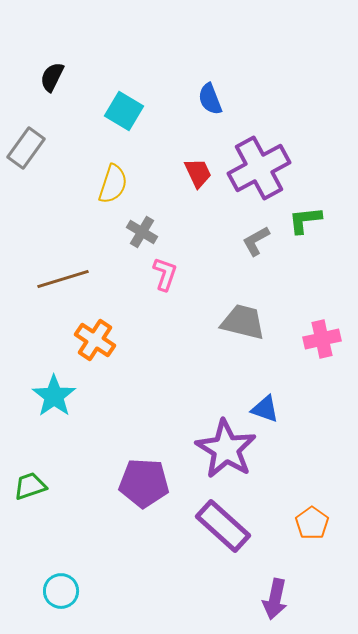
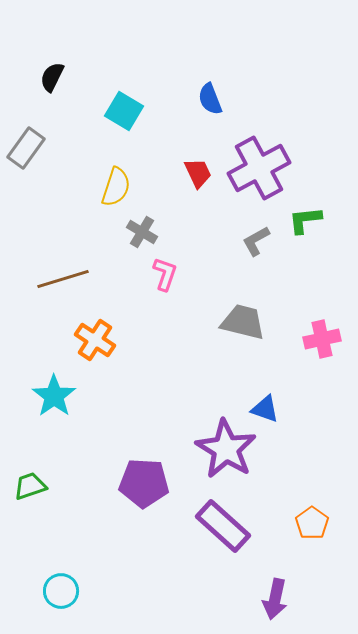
yellow semicircle: moved 3 px right, 3 px down
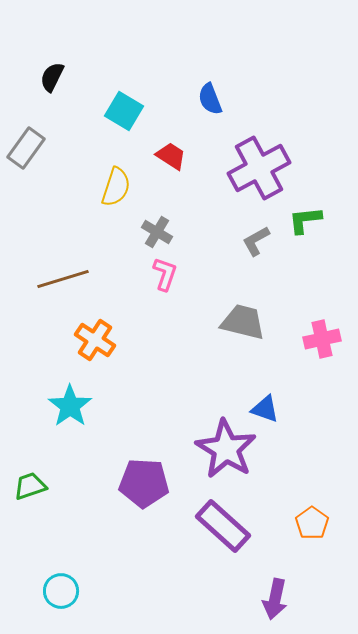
red trapezoid: moved 27 px left, 17 px up; rotated 32 degrees counterclockwise
gray cross: moved 15 px right
cyan star: moved 16 px right, 10 px down
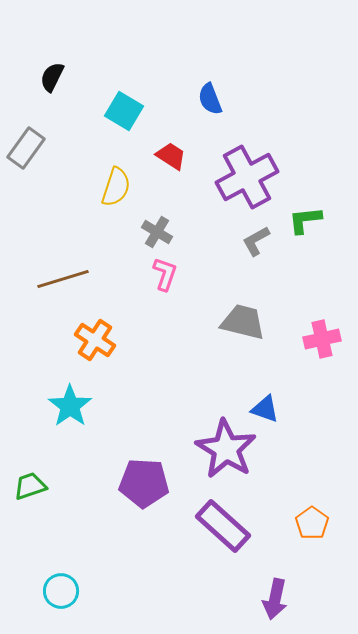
purple cross: moved 12 px left, 9 px down
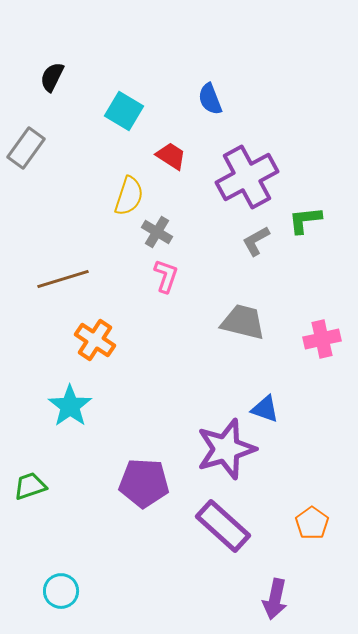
yellow semicircle: moved 13 px right, 9 px down
pink L-shape: moved 1 px right, 2 px down
purple star: rotated 24 degrees clockwise
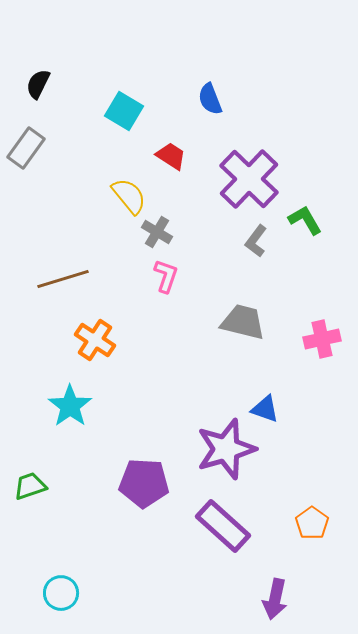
black semicircle: moved 14 px left, 7 px down
purple cross: moved 2 px right, 2 px down; rotated 18 degrees counterclockwise
yellow semicircle: rotated 57 degrees counterclockwise
green L-shape: rotated 66 degrees clockwise
gray L-shape: rotated 24 degrees counterclockwise
cyan circle: moved 2 px down
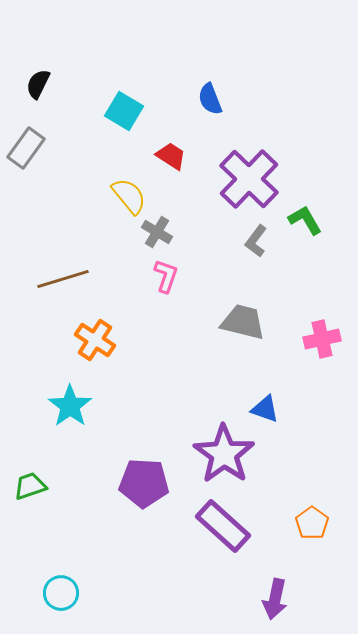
purple star: moved 2 px left, 5 px down; rotated 20 degrees counterclockwise
